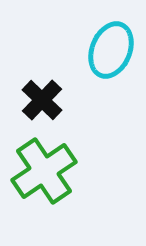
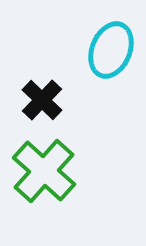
green cross: rotated 14 degrees counterclockwise
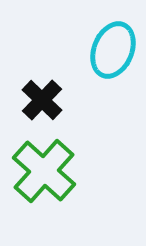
cyan ellipse: moved 2 px right
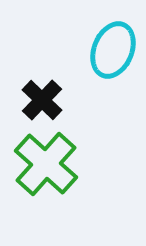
green cross: moved 2 px right, 7 px up
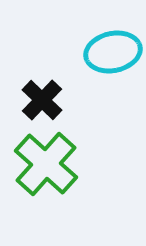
cyan ellipse: moved 2 px down; rotated 56 degrees clockwise
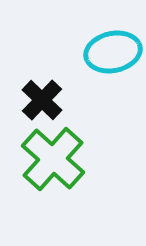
green cross: moved 7 px right, 5 px up
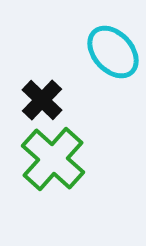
cyan ellipse: rotated 60 degrees clockwise
